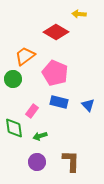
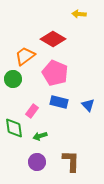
red diamond: moved 3 px left, 7 px down
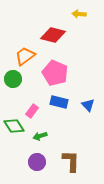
red diamond: moved 4 px up; rotated 15 degrees counterclockwise
green diamond: moved 2 px up; rotated 25 degrees counterclockwise
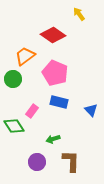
yellow arrow: rotated 48 degrees clockwise
red diamond: rotated 20 degrees clockwise
blue triangle: moved 3 px right, 5 px down
green arrow: moved 13 px right, 3 px down
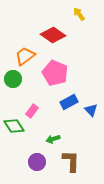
blue rectangle: moved 10 px right; rotated 42 degrees counterclockwise
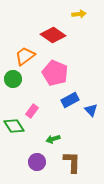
yellow arrow: rotated 120 degrees clockwise
blue rectangle: moved 1 px right, 2 px up
brown L-shape: moved 1 px right, 1 px down
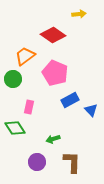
pink rectangle: moved 3 px left, 4 px up; rotated 24 degrees counterclockwise
green diamond: moved 1 px right, 2 px down
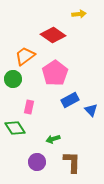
pink pentagon: rotated 15 degrees clockwise
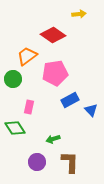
orange trapezoid: moved 2 px right
pink pentagon: rotated 25 degrees clockwise
brown L-shape: moved 2 px left
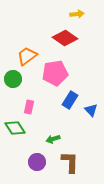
yellow arrow: moved 2 px left
red diamond: moved 12 px right, 3 px down
blue rectangle: rotated 30 degrees counterclockwise
